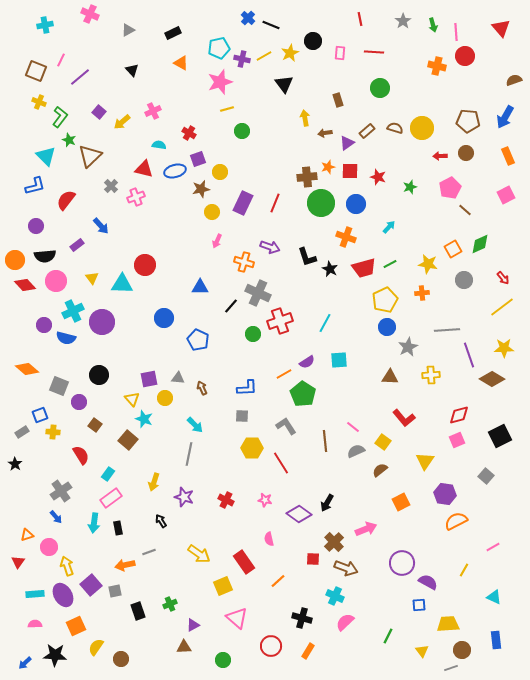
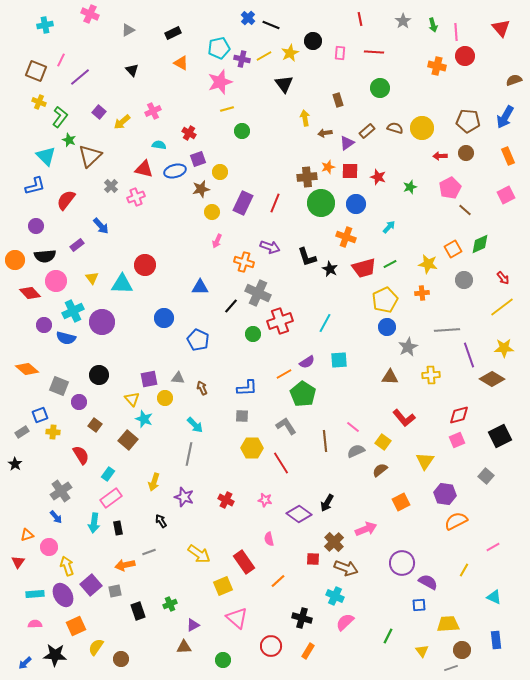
red diamond at (25, 285): moved 5 px right, 8 px down
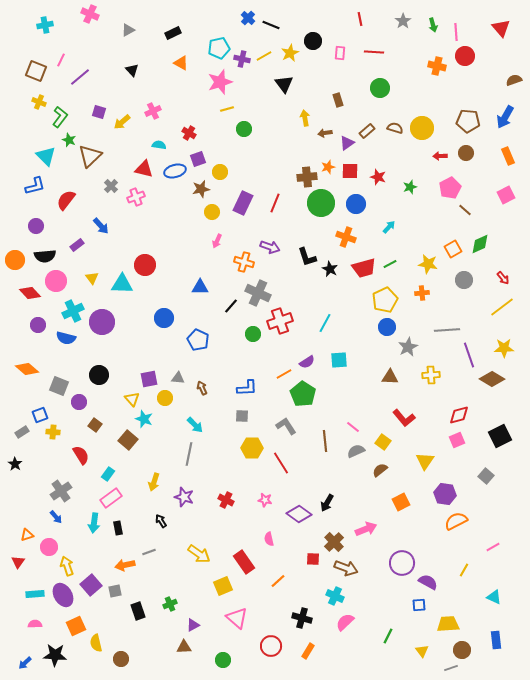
purple square at (99, 112): rotated 24 degrees counterclockwise
green circle at (242, 131): moved 2 px right, 2 px up
purple circle at (44, 325): moved 6 px left
yellow semicircle at (96, 647): moved 4 px up; rotated 48 degrees counterclockwise
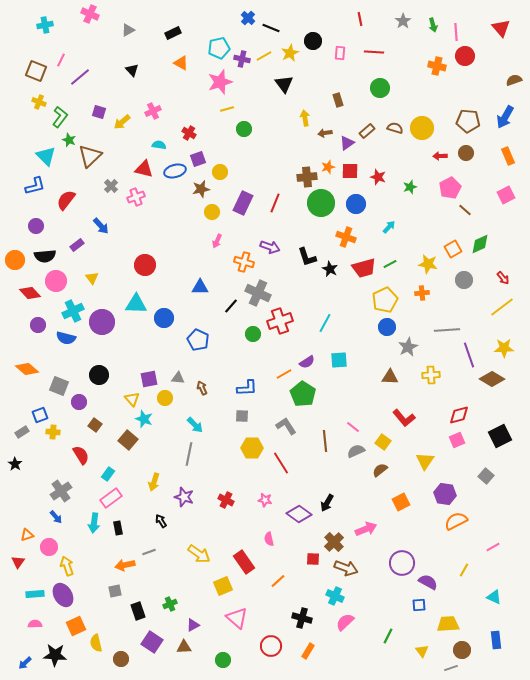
black line at (271, 25): moved 3 px down
cyan triangle at (122, 284): moved 14 px right, 20 px down
purple square at (91, 585): moved 61 px right, 57 px down; rotated 15 degrees counterclockwise
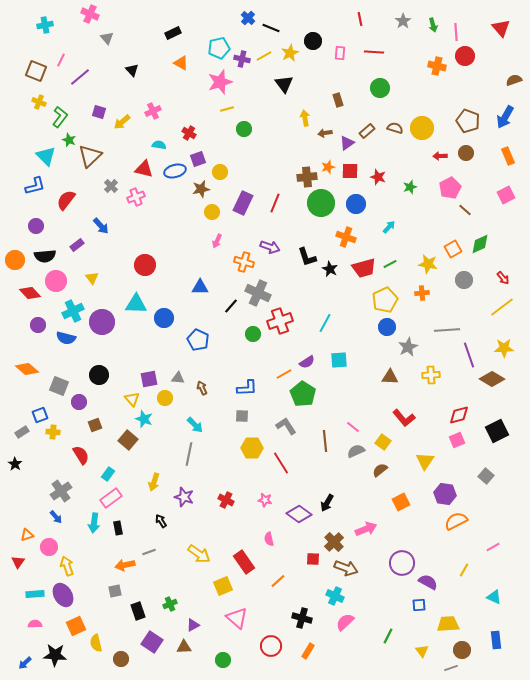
gray triangle at (128, 30): moved 21 px left, 8 px down; rotated 40 degrees counterclockwise
brown pentagon at (468, 121): rotated 15 degrees clockwise
brown square at (95, 425): rotated 32 degrees clockwise
black square at (500, 436): moved 3 px left, 5 px up
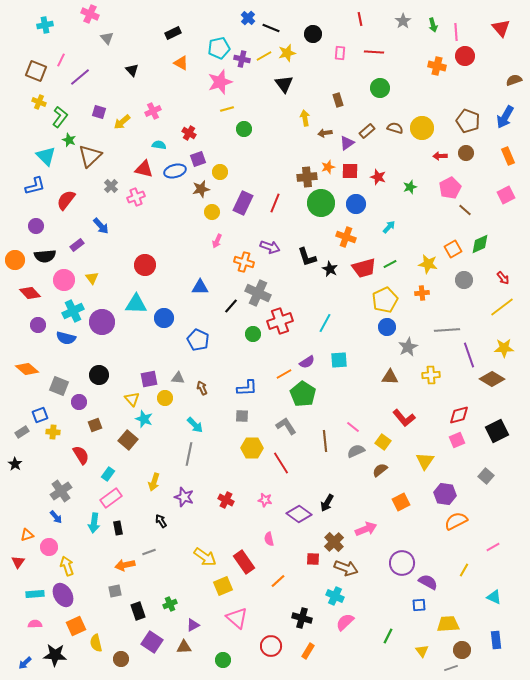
black circle at (313, 41): moved 7 px up
yellow star at (290, 53): moved 3 px left; rotated 12 degrees clockwise
pink circle at (56, 281): moved 8 px right, 1 px up
yellow arrow at (199, 554): moved 6 px right, 3 px down
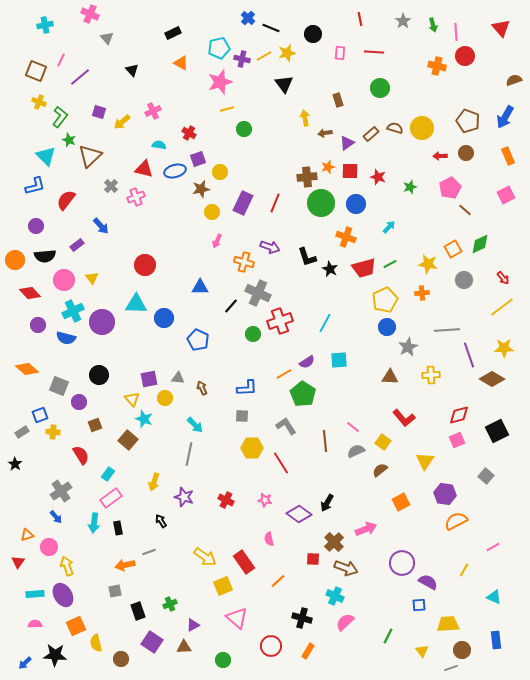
brown rectangle at (367, 131): moved 4 px right, 3 px down
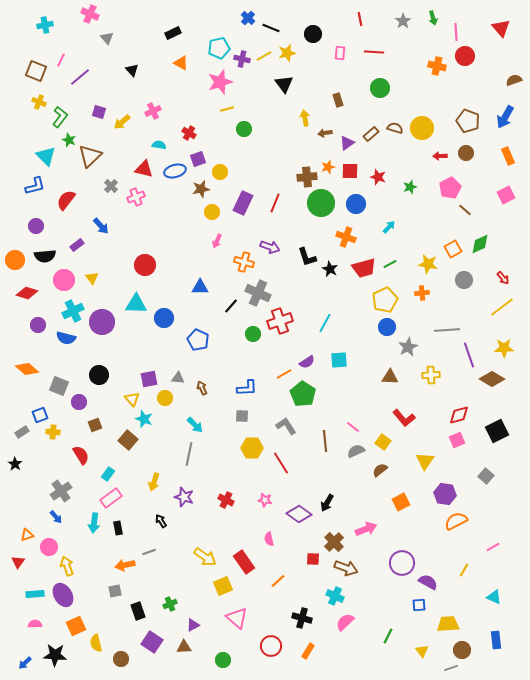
green arrow at (433, 25): moved 7 px up
red diamond at (30, 293): moved 3 px left; rotated 30 degrees counterclockwise
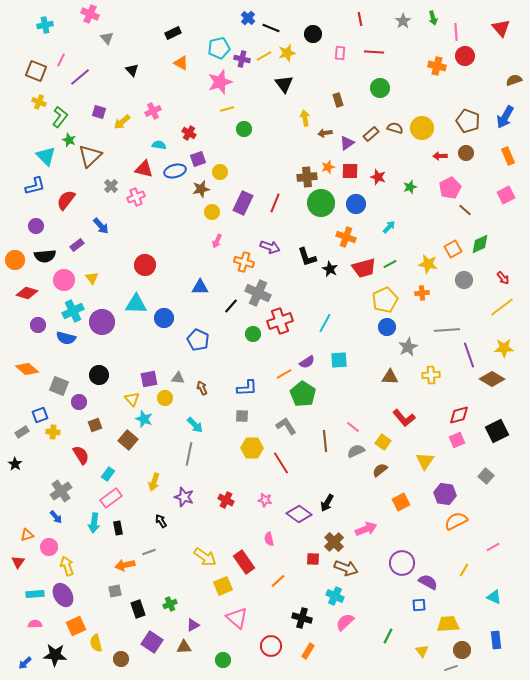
black rectangle at (138, 611): moved 2 px up
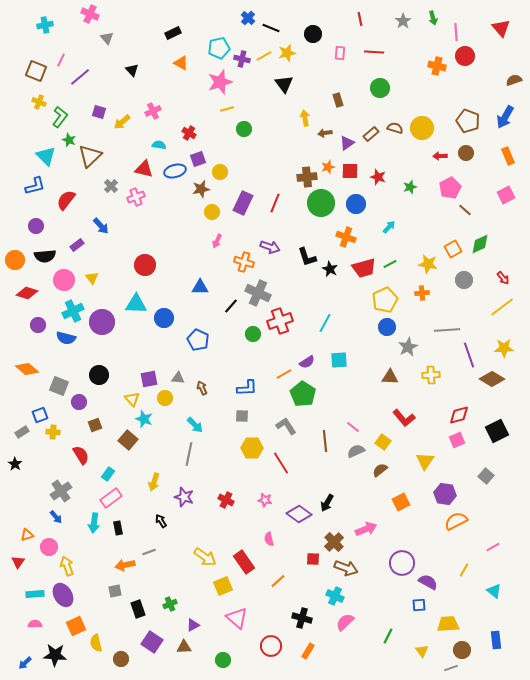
cyan triangle at (494, 597): moved 6 px up; rotated 14 degrees clockwise
